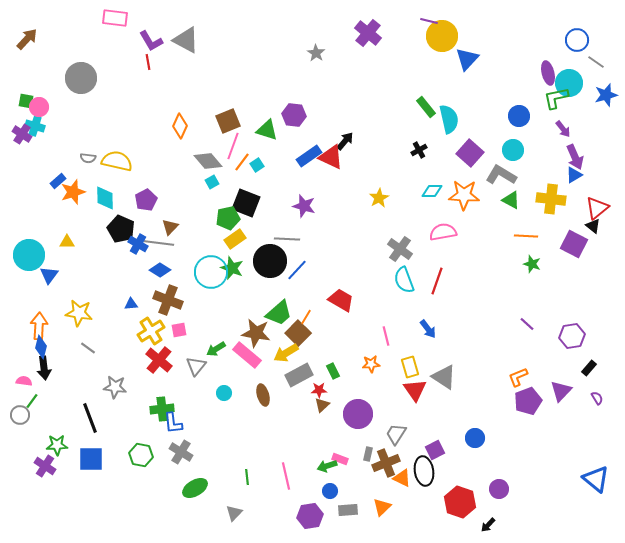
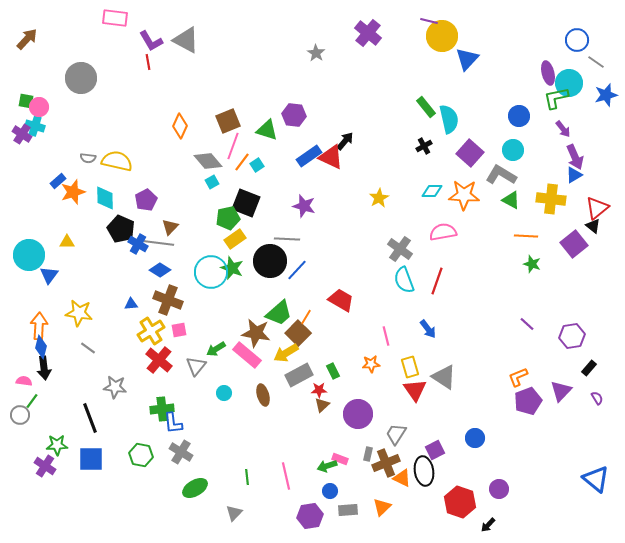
black cross at (419, 150): moved 5 px right, 4 px up
purple square at (574, 244): rotated 24 degrees clockwise
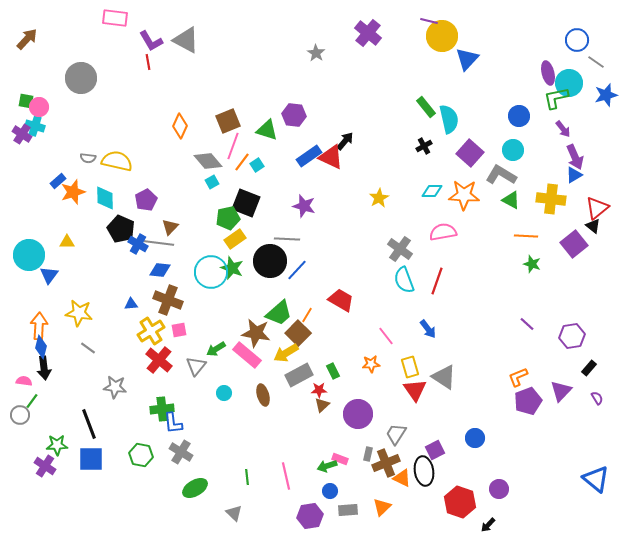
blue diamond at (160, 270): rotated 25 degrees counterclockwise
orange line at (306, 317): moved 1 px right, 2 px up
pink line at (386, 336): rotated 24 degrees counterclockwise
black line at (90, 418): moved 1 px left, 6 px down
gray triangle at (234, 513): rotated 30 degrees counterclockwise
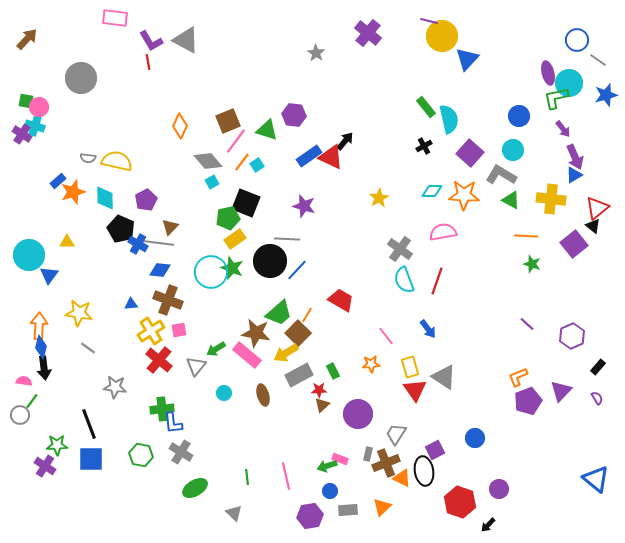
gray line at (596, 62): moved 2 px right, 2 px up
pink line at (233, 146): moved 3 px right, 5 px up; rotated 16 degrees clockwise
purple hexagon at (572, 336): rotated 15 degrees counterclockwise
black rectangle at (589, 368): moved 9 px right, 1 px up
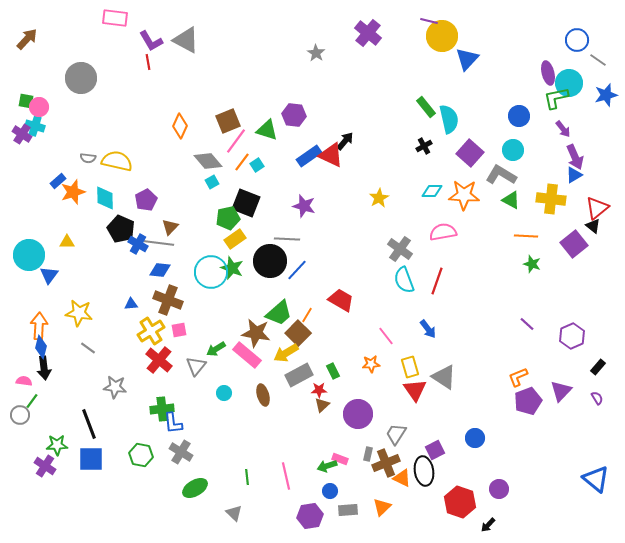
red triangle at (331, 157): moved 2 px up
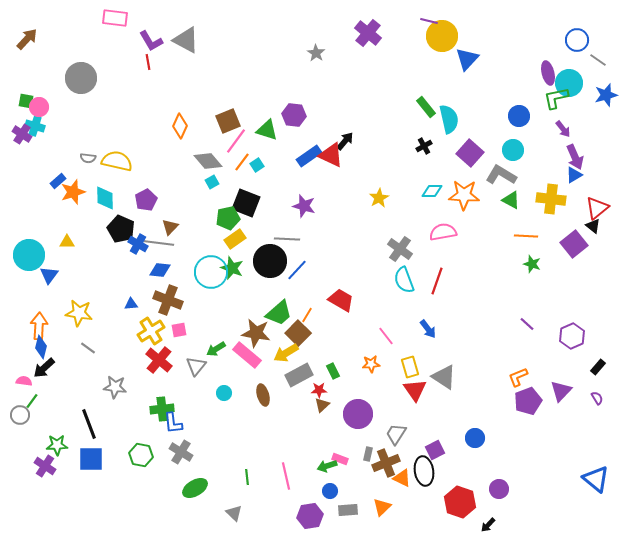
black arrow at (44, 368): rotated 55 degrees clockwise
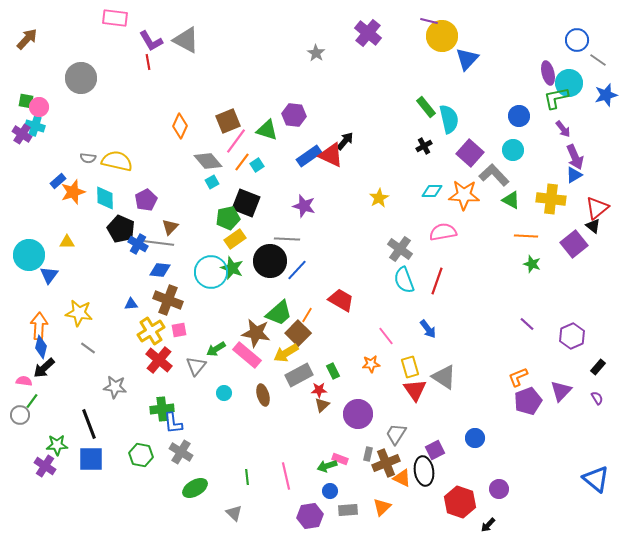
gray L-shape at (501, 175): moved 7 px left; rotated 16 degrees clockwise
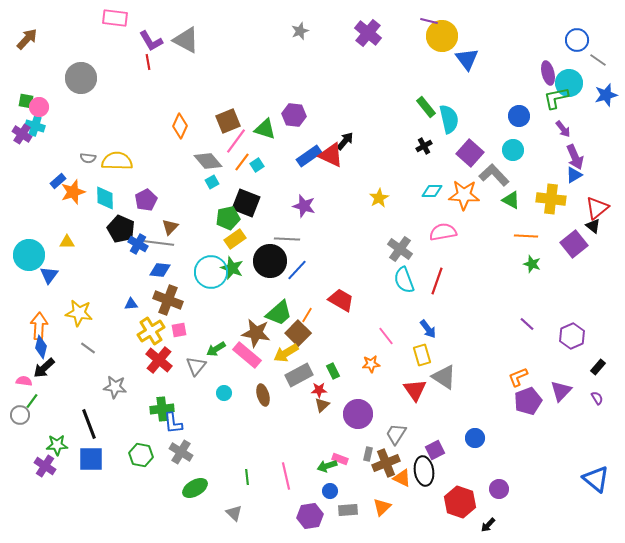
gray star at (316, 53): moved 16 px left, 22 px up; rotated 18 degrees clockwise
blue triangle at (467, 59): rotated 20 degrees counterclockwise
green triangle at (267, 130): moved 2 px left, 1 px up
yellow semicircle at (117, 161): rotated 12 degrees counterclockwise
yellow rectangle at (410, 367): moved 12 px right, 12 px up
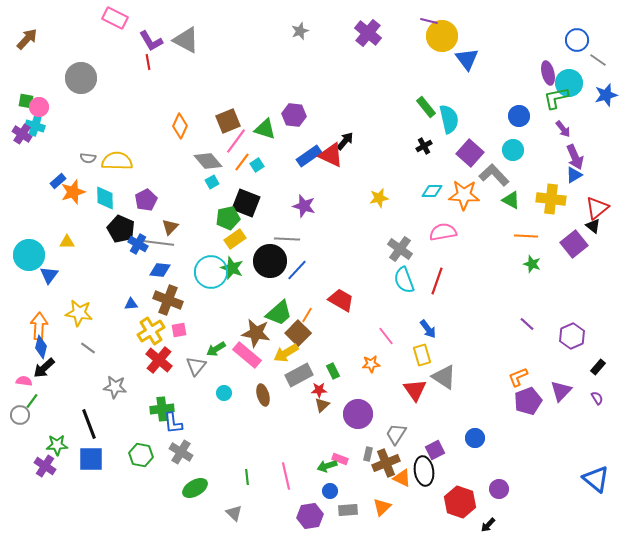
pink rectangle at (115, 18): rotated 20 degrees clockwise
yellow star at (379, 198): rotated 18 degrees clockwise
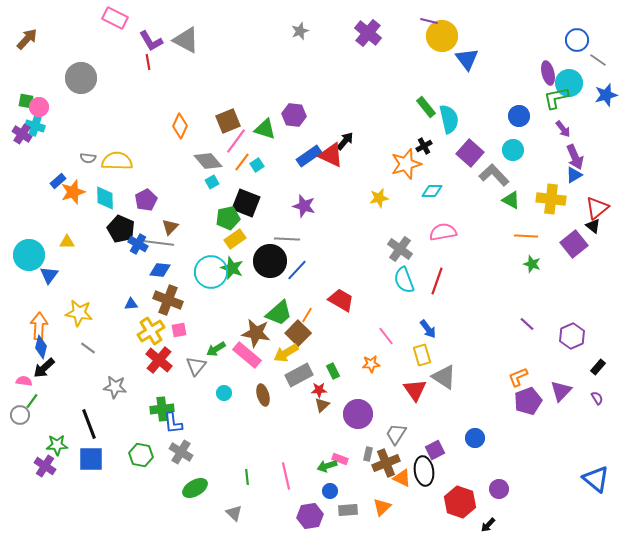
orange star at (464, 195): moved 58 px left, 31 px up; rotated 20 degrees counterclockwise
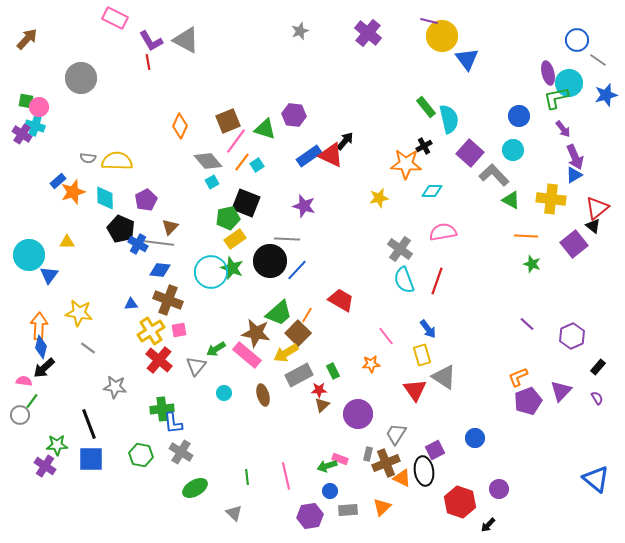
orange star at (406, 164): rotated 20 degrees clockwise
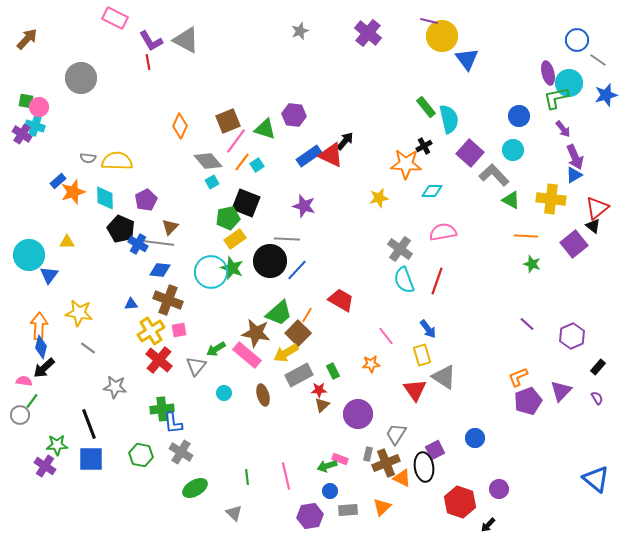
black ellipse at (424, 471): moved 4 px up
